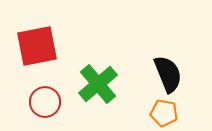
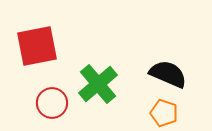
black semicircle: rotated 45 degrees counterclockwise
red circle: moved 7 px right, 1 px down
orange pentagon: rotated 8 degrees clockwise
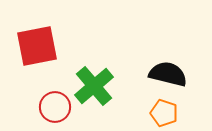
black semicircle: rotated 9 degrees counterclockwise
green cross: moved 4 px left, 2 px down
red circle: moved 3 px right, 4 px down
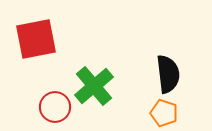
red square: moved 1 px left, 7 px up
black semicircle: rotated 69 degrees clockwise
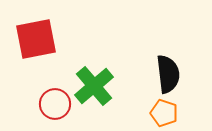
red circle: moved 3 px up
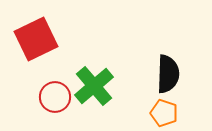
red square: rotated 15 degrees counterclockwise
black semicircle: rotated 9 degrees clockwise
red circle: moved 7 px up
